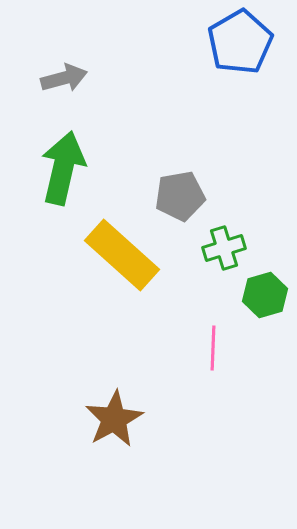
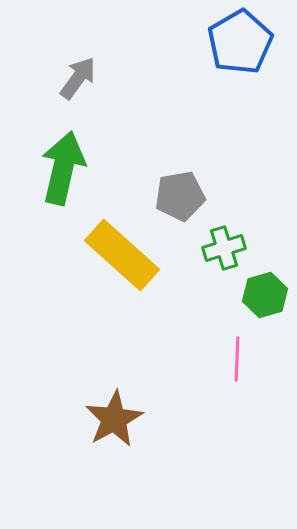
gray arrow: moved 14 px right; rotated 39 degrees counterclockwise
pink line: moved 24 px right, 11 px down
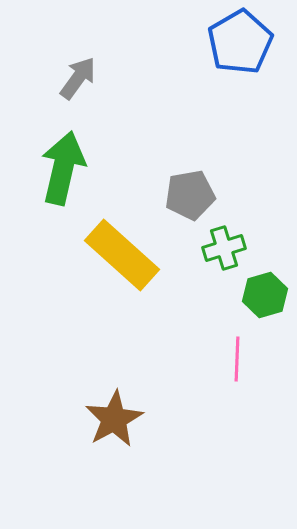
gray pentagon: moved 10 px right, 1 px up
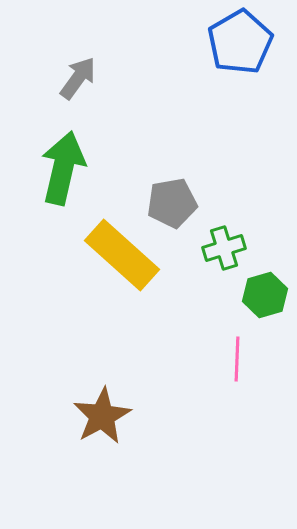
gray pentagon: moved 18 px left, 8 px down
brown star: moved 12 px left, 3 px up
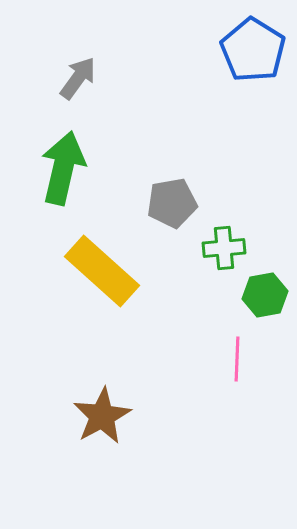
blue pentagon: moved 13 px right, 8 px down; rotated 10 degrees counterclockwise
green cross: rotated 12 degrees clockwise
yellow rectangle: moved 20 px left, 16 px down
green hexagon: rotated 6 degrees clockwise
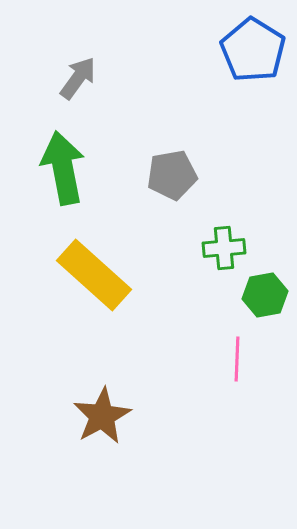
green arrow: rotated 24 degrees counterclockwise
gray pentagon: moved 28 px up
yellow rectangle: moved 8 px left, 4 px down
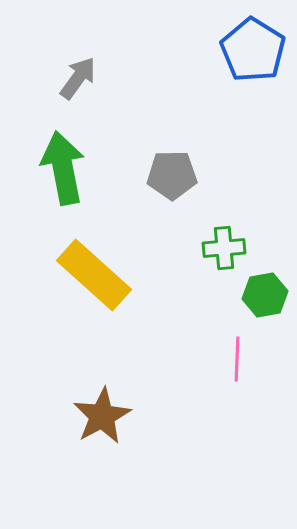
gray pentagon: rotated 9 degrees clockwise
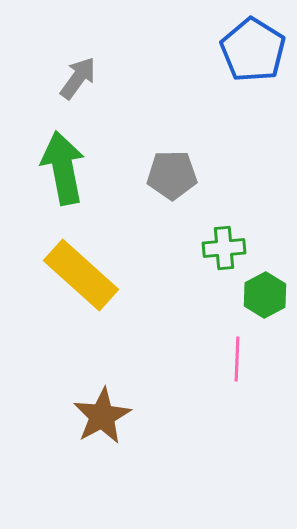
yellow rectangle: moved 13 px left
green hexagon: rotated 18 degrees counterclockwise
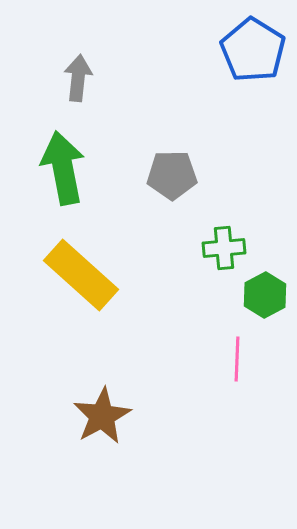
gray arrow: rotated 30 degrees counterclockwise
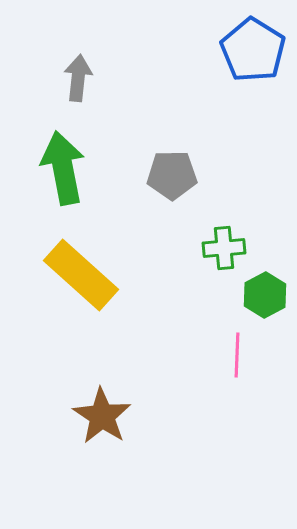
pink line: moved 4 px up
brown star: rotated 10 degrees counterclockwise
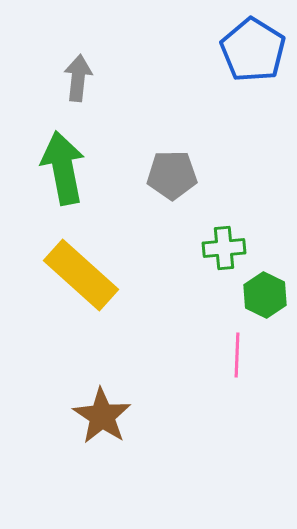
green hexagon: rotated 6 degrees counterclockwise
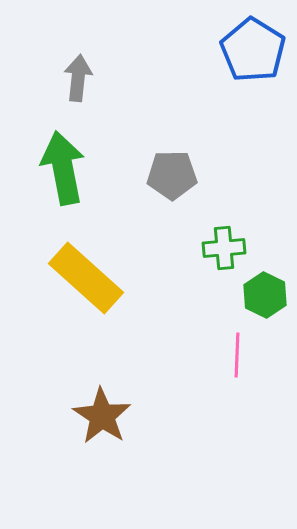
yellow rectangle: moved 5 px right, 3 px down
